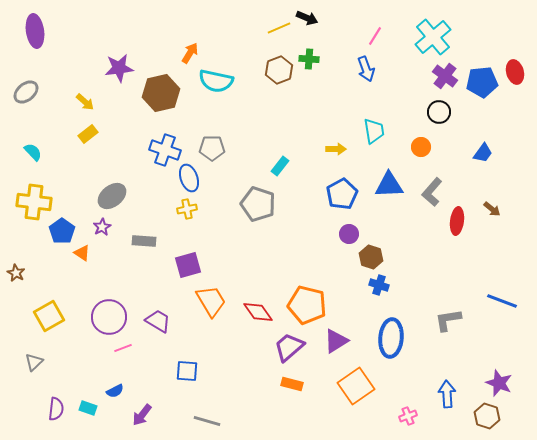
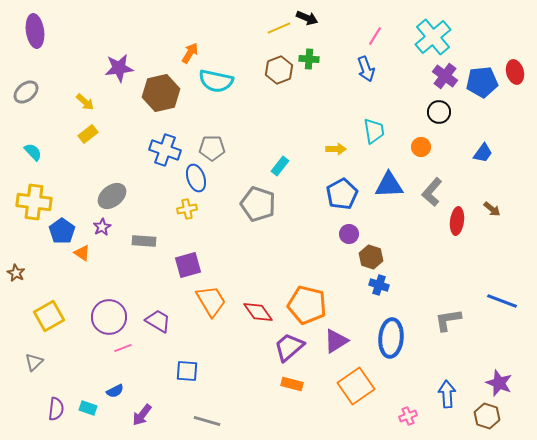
blue ellipse at (189, 178): moved 7 px right
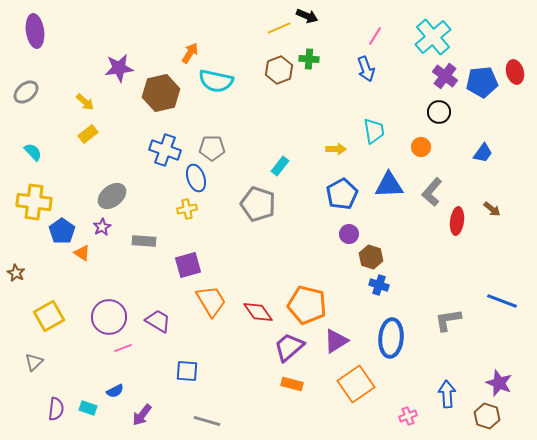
black arrow at (307, 18): moved 2 px up
orange square at (356, 386): moved 2 px up
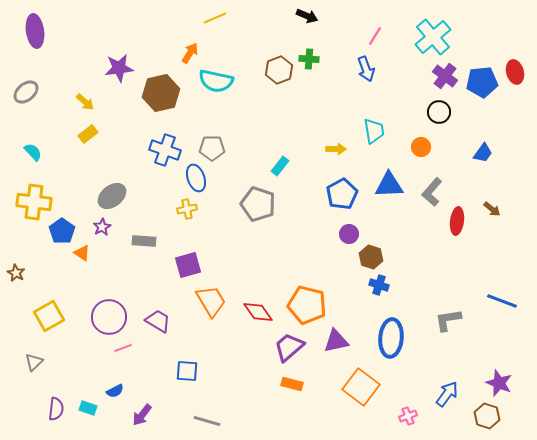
yellow line at (279, 28): moved 64 px left, 10 px up
purple triangle at (336, 341): rotated 20 degrees clockwise
orange square at (356, 384): moved 5 px right, 3 px down; rotated 18 degrees counterclockwise
blue arrow at (447, 394): rotated 40 degrees clockwise
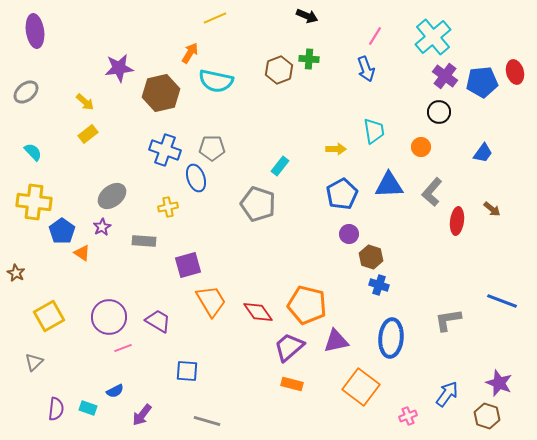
yellow cross at (187, 209): moved 19 px left, 2 px up
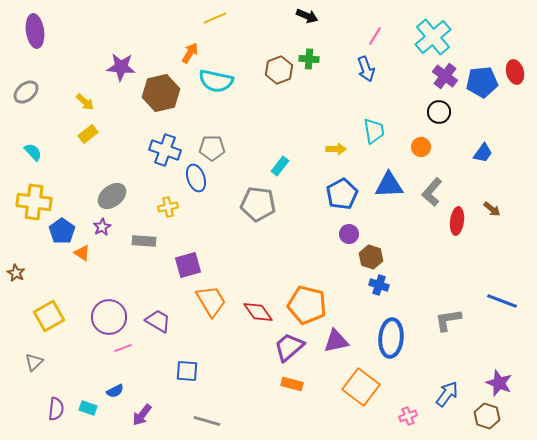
purple star at (119, 68): moved 2 px right, 1 px up; rotated 12 degrees clockwise
gray pentagon at (258, 204): rotated 12 degrees counterclockwise
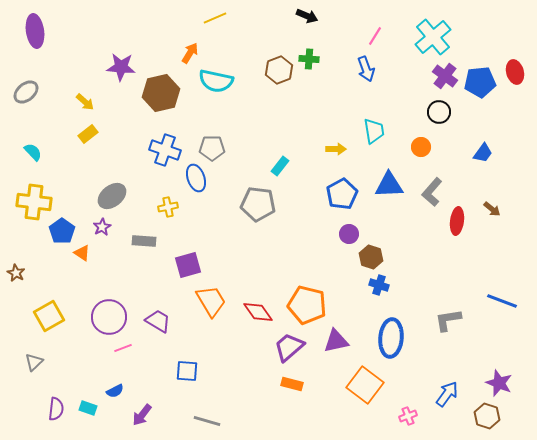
blue pentagon at (482, 82): moved 2 px left
orange square at (361, 387): moved 4 px right, 2 px up
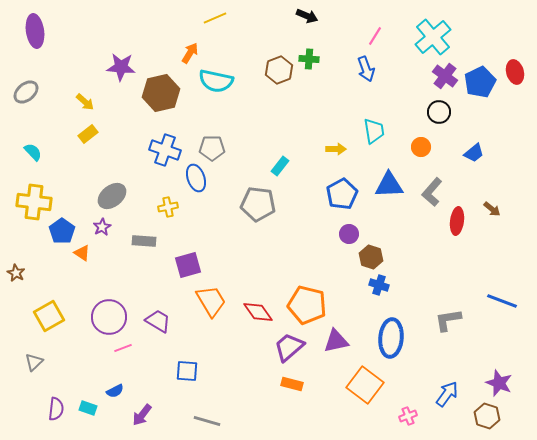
blue pentagon at (480, 82): rotated 20 degrees counterclockwise
blue trapezoid at (483, 153): moved 9 px left; rotated 15 degrees clockwise
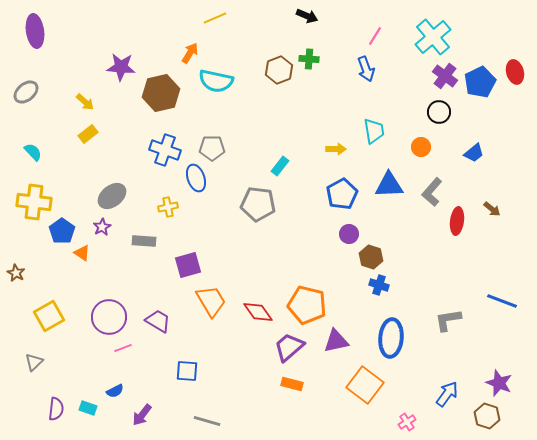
pink cross at (408, 416): moved 1 px left, 6 px down; rotated 12 degrees counterclockwise
